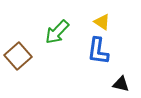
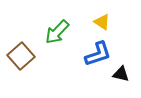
blue L-shape: moved 3 px down; rotated 116 degrees counterclockwise
brown square: moved 3 px right
black triangle: moved 10 px up
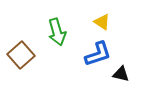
green arrow: rotated 60 degrees counterclockwise
brown square: moved 1 px up
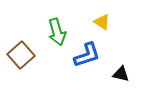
blue L-shape: moved 11 px left, 1 px down
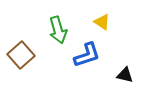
green arrow: moved 1 px right, 2 px up
black triangle: moved 4 px right, 1 px down
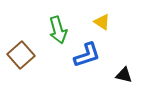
black triangle: moved 1 px left
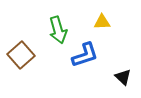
yellow triangle: rotated 36 degrees counterclockwise
blue L-shape: moved 2 px left
black triangle: moved 1 px left, 2 px down; rotated 30 degrees clockwise
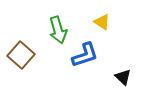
yellow triangle: rotated 36 degrees clockwise
brown square: rotated 8 degrees counterclockwise
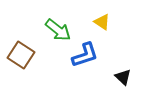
green arrow: rotated 36 degrees counterclockwise
brown square: rotated 8 degrees counterclockwise
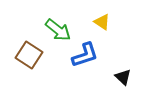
brown square: moved 8 px right
